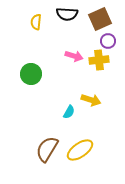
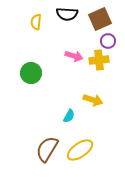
green circle: moved 1 px up
yellow arrow: moved 2 px right
cyan semicircle: moved 4 px down
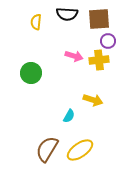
brown square: moved 1 px left; rotated 20 degrees clockwise
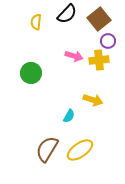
black semicircle: rotated 50 degrees counterclockwise
brown square: rotated 35 degrees counterclockwise
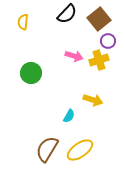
yellow semicircle: moved 13 px left
yellow cross: rotated 12 degrees counterclockwise
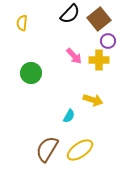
black semicircle: moved 3 px right
yellow semicircle: moved 1 px left, 1 px down
pink arrow: rotated 30 degrees clockwise
yellow cross: rotated 18 degrees clockwise
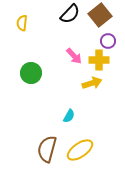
brown square: moved 1 px right, 4 px up
yellow arrow: moved 1 px left, 17 px up; rotated 36 degrees counterclockwise
brown semicircle: rotated 16 degrees counterclockwise
